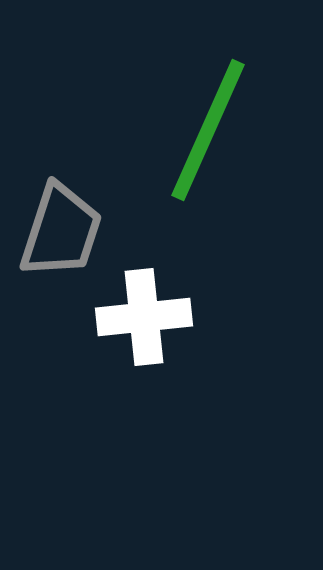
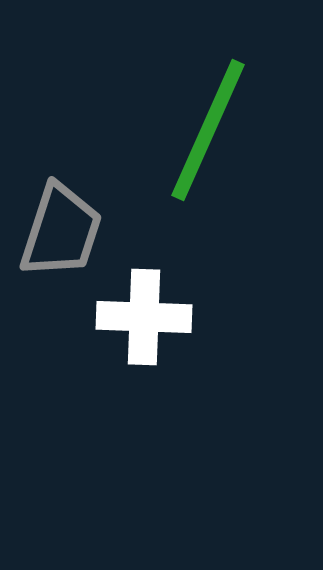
white cross: rotated 8 degrees clockwise
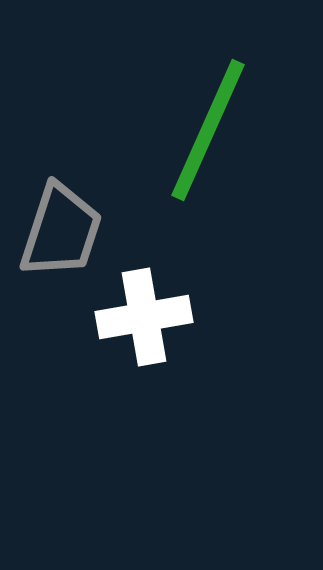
white cross: rotated 12 degrees counterclockwise
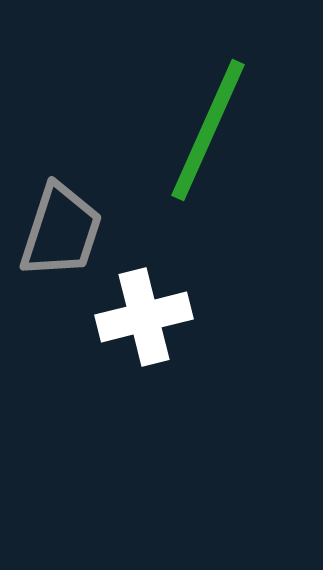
white cross: rotated 4 degrees counterclockwise
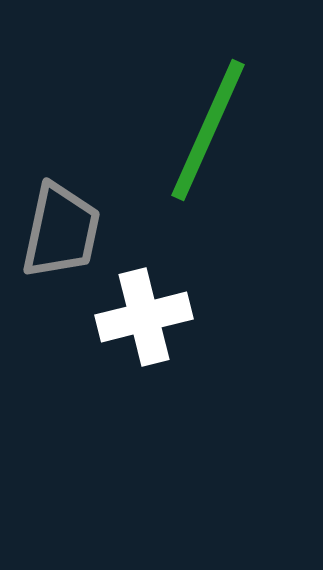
gray trapezoid: rotated 6 degrees counterclockwise
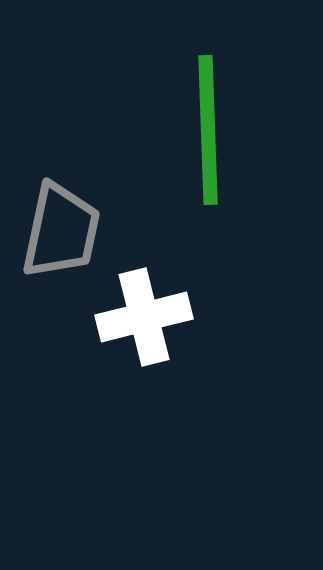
green line: rotated 26 degrees counterclockwise
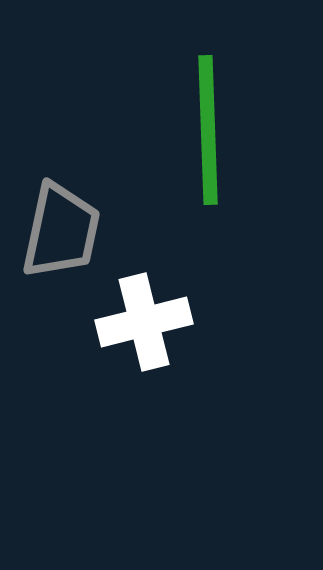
white cross: moved 5 px down
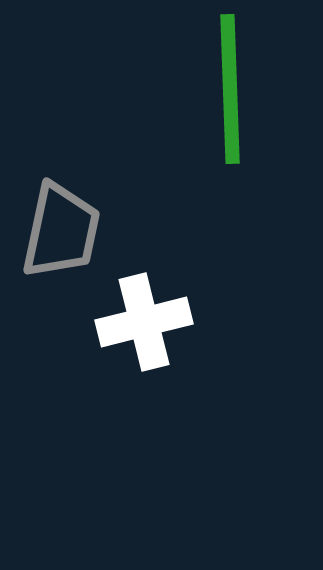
green line: moved 22 px right, 41 px up
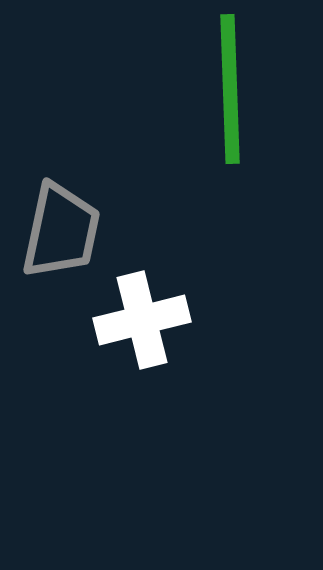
white cross: moved 2 px left, 2 px up
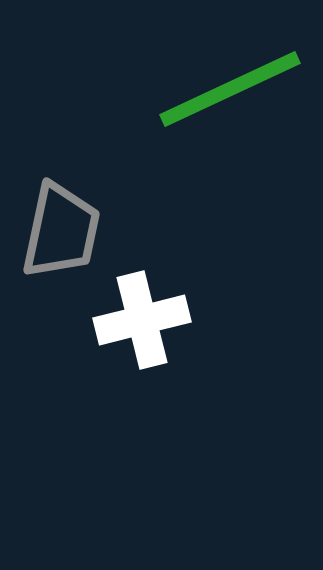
green line: rotated 67 degrees clockwise
